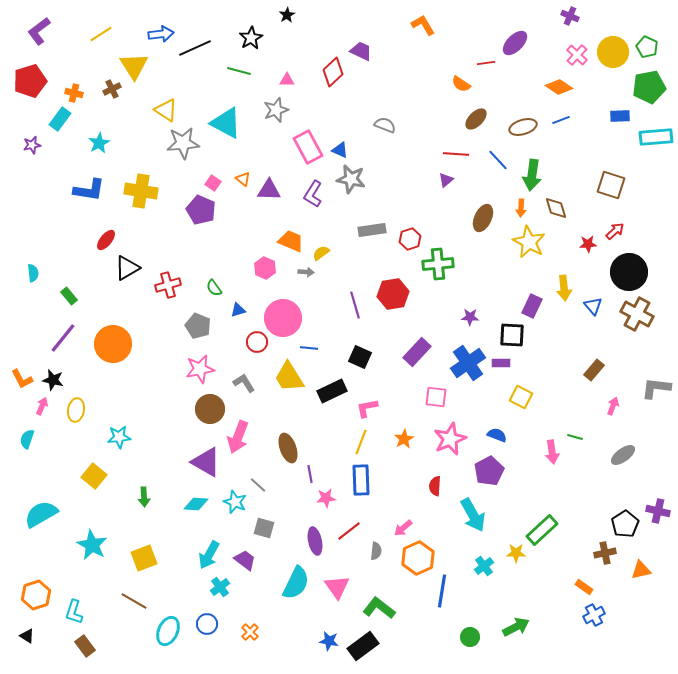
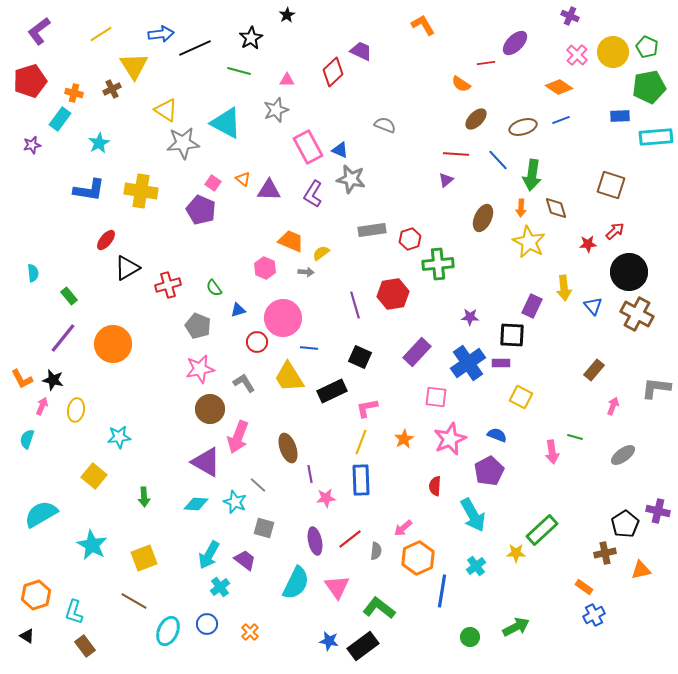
red line at (349, 531): moved 1 px right, 8 px down
cyan cross at (484, 566): moved 8 px left
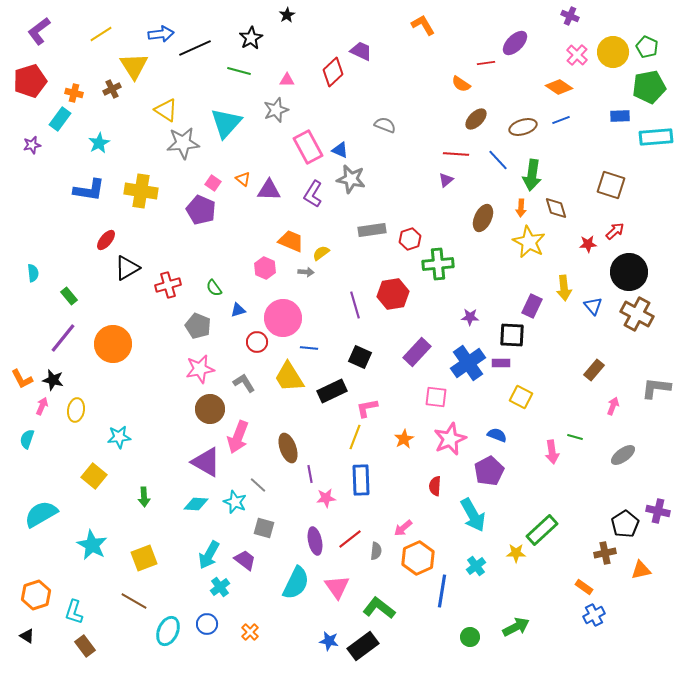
cyan triangle at (226, 123): rotated 44 degrees clockwise
yellow line at (361, 442): moved 6 px left, 5 px up
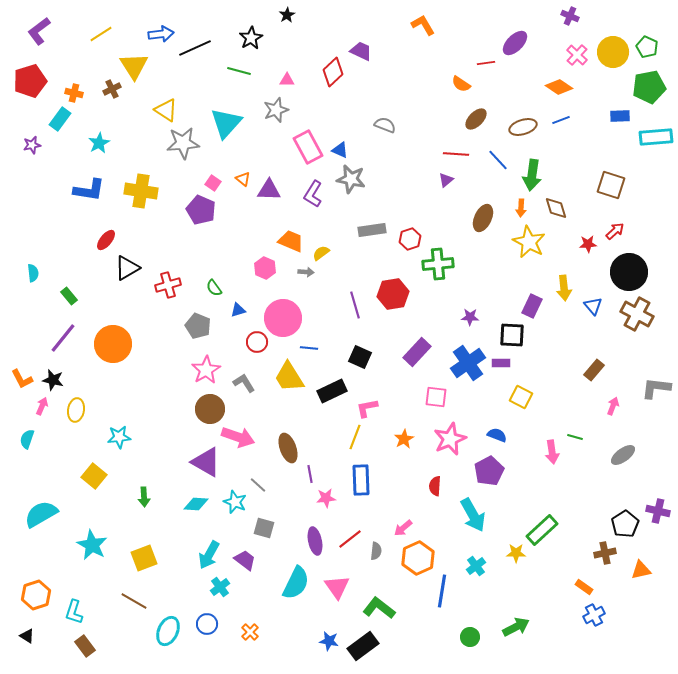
pink star at (200, 369): moved 6 px right, 1 px down; rotated 20 degrees counterclockwise
pink arrow at (238, 437): rotated 92 degrees counterclockwise
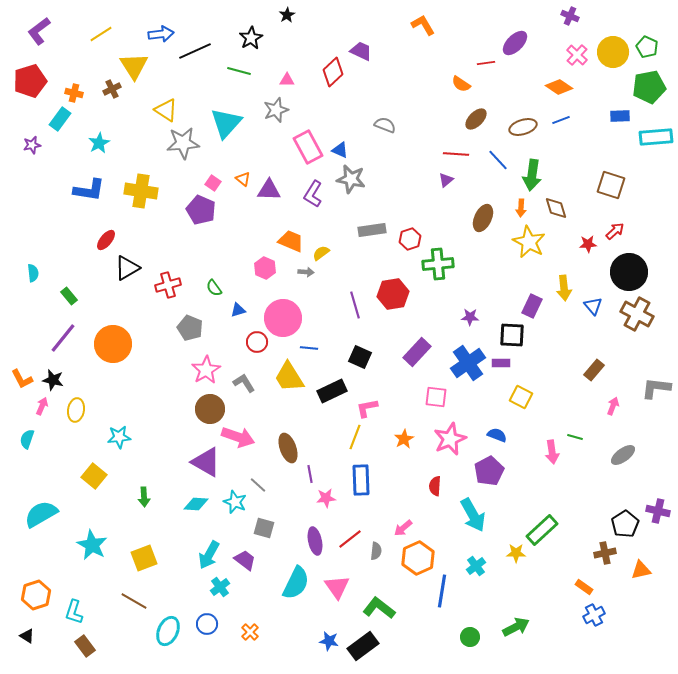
black line at (195, 48): moved 3 px down
gray pentagon at (198, 326): moved 8 px left, 2 px down
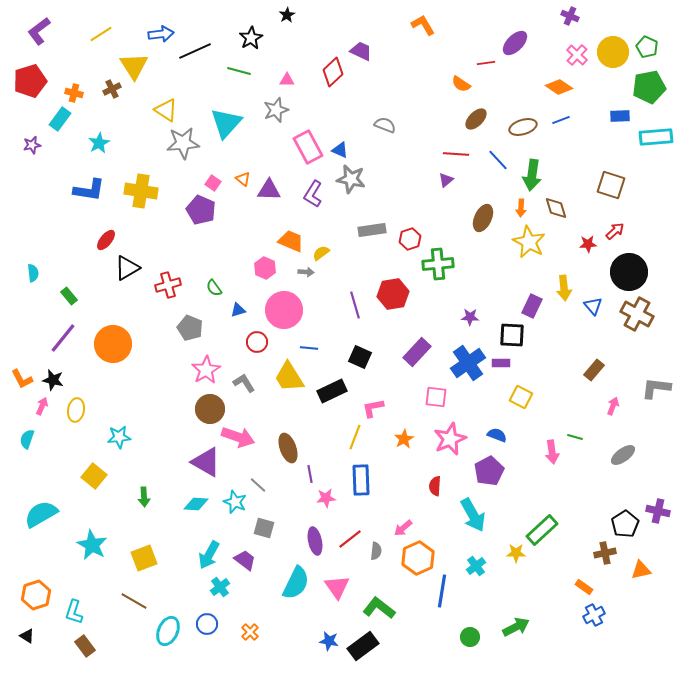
pink circle at (283, 318): moved 1 px right, 8 px up
pink L-shape at (367, 408): moved 6 px right
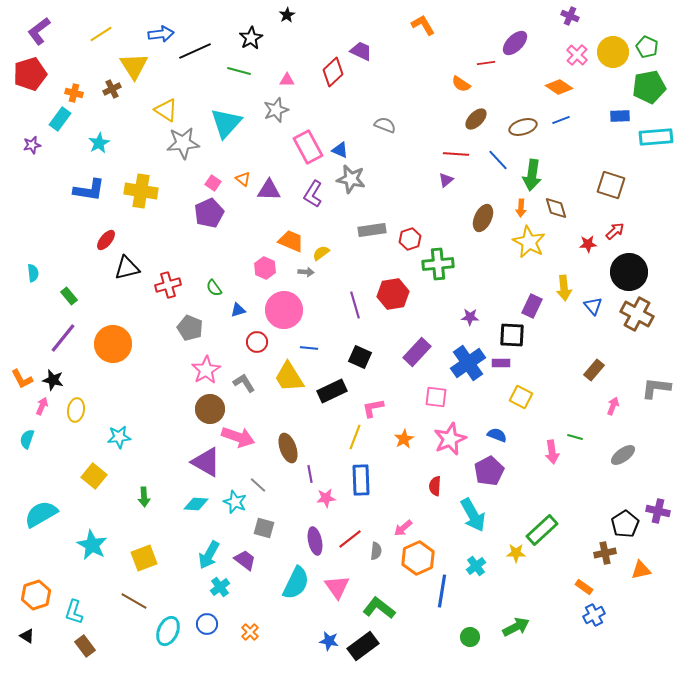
red pentagon at (30, 81): moved 7 px up
purple pentagon at (201, 210): moved 8 px right, 3 px down; rotated 24 degrees clockwise
black triangle at (127, 268): rotated 16 degrees clockwise
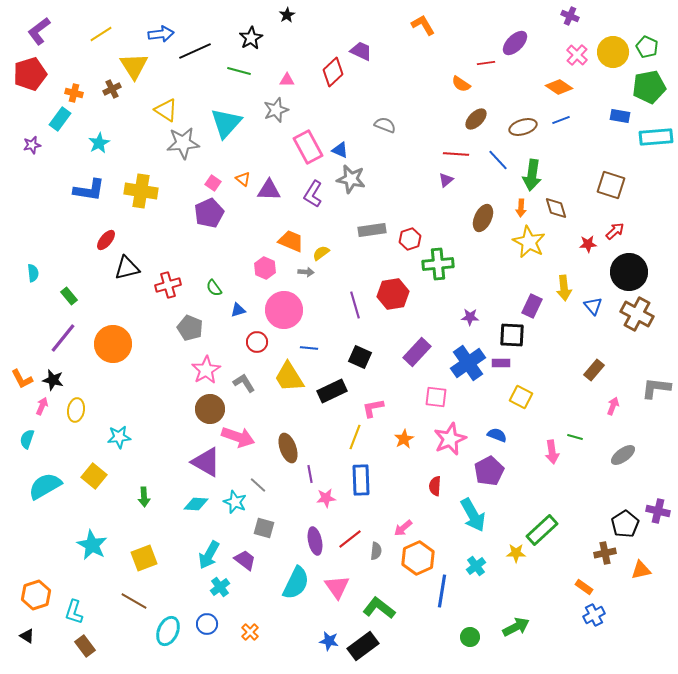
blue rectangle at (620, 116): rotated 12 degrees clockwise
cyan semicircle at (41, 514): moved 4 px right, 28 px up
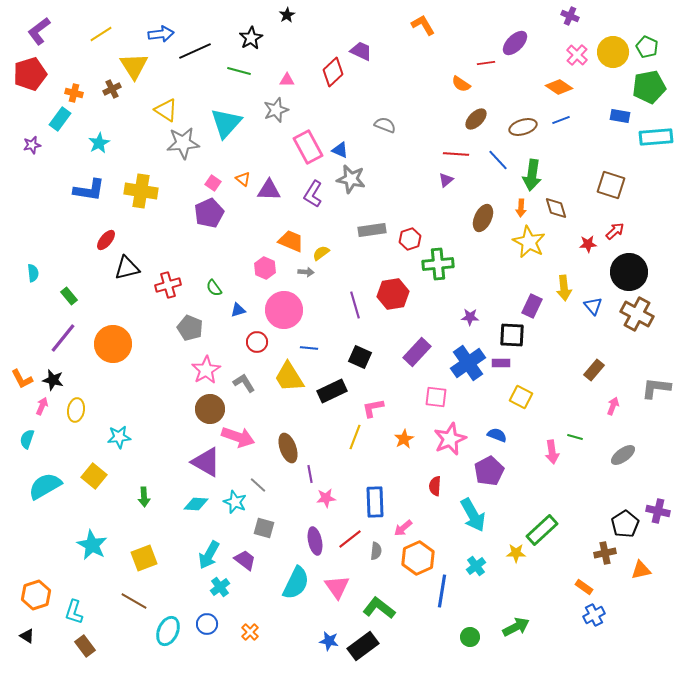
blue rectangle at (361, 480): moved 14 px right, 22 px down
